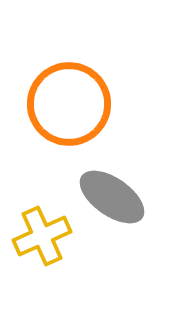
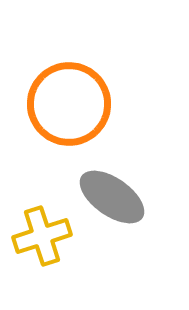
yellow cross: rotated 6 degrees clockwise
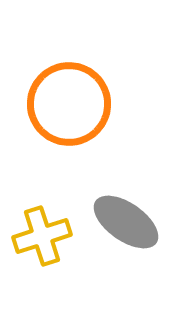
gray ellipse: moved 14 px right, 25 px down
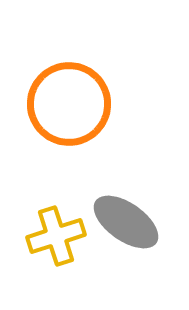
yellow cross: moved 14 px right
